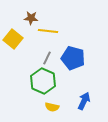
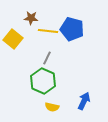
blue pentagon: moved 1 px left, 29 px up
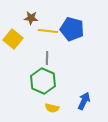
gray line: rotated 24 degrees counterclockwise
yellow semicircle: moved 1 px down
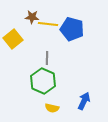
brown star: moved 1 px right, 1 px up
yellow line: moved 7 px up
yellow square: rotated 12 degrees clockwise
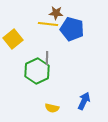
brown star: moved 24 px right, 4 px up
green hexagon: moved 6 px left, 10 px up; rotated 10 degrees clockwise
